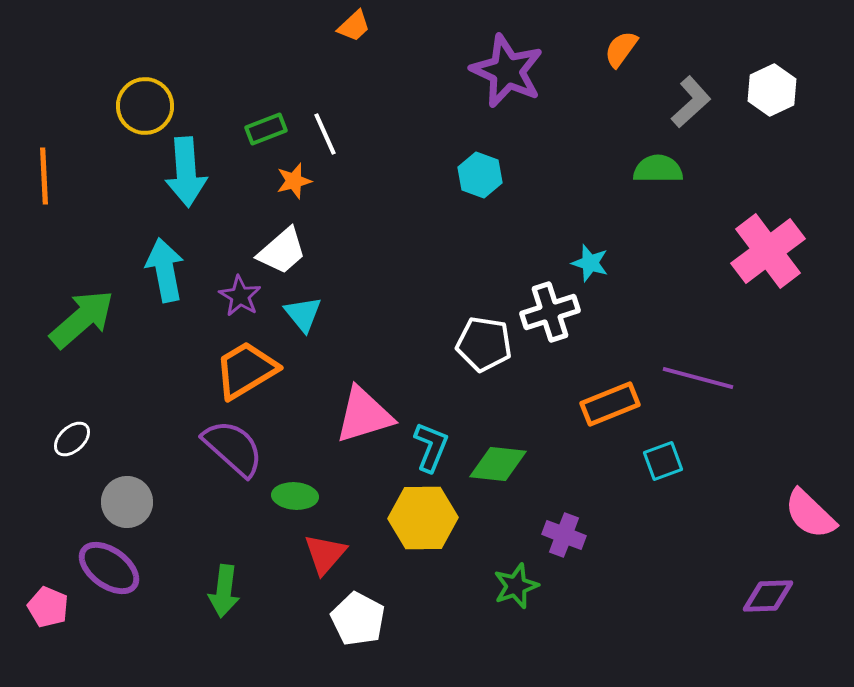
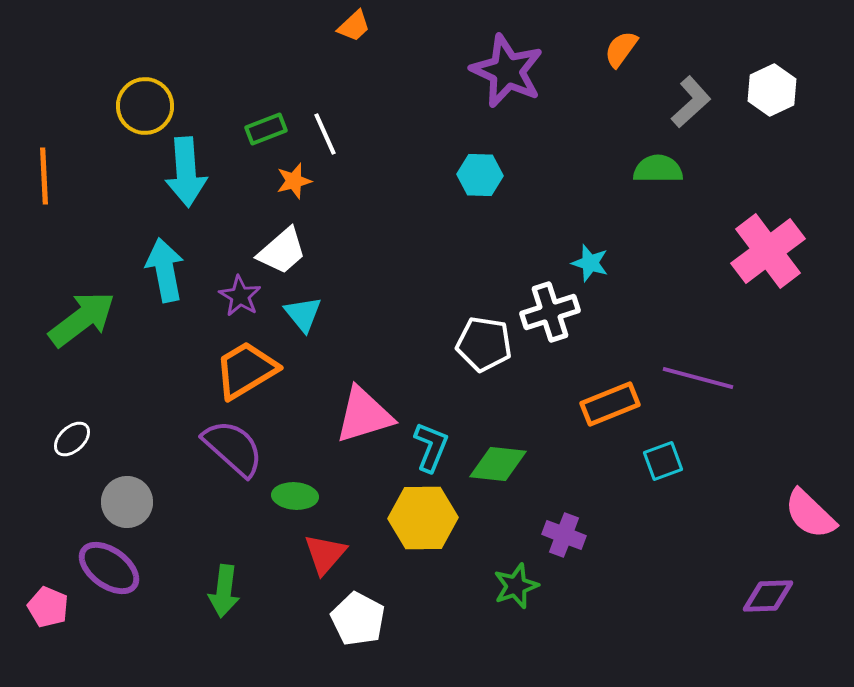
cyan hexagon at (480, 175): rotated 18 degrees counterclockwise
green arrow at (82, 319): rotated 4 degrees clockwise
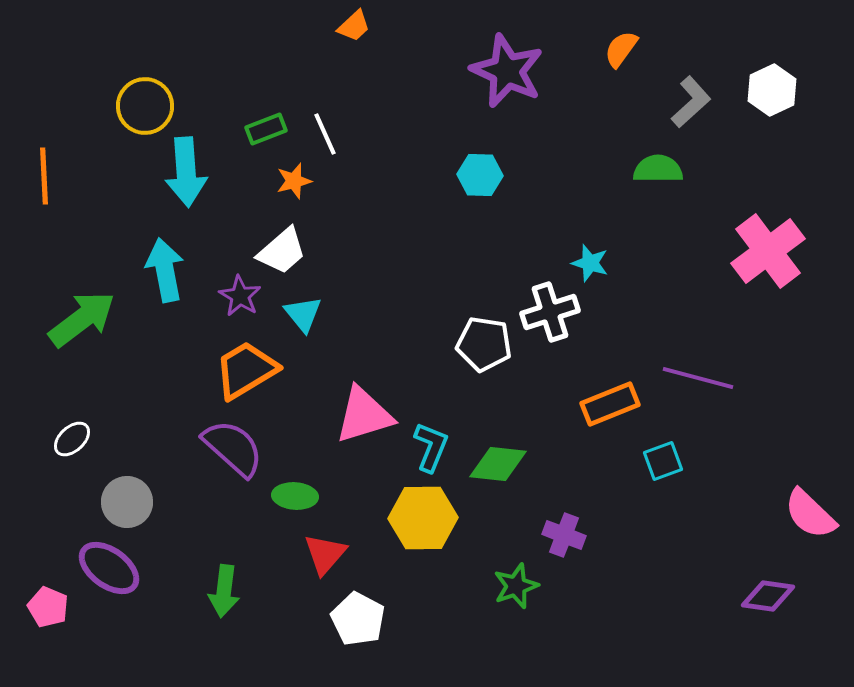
purple diamond at (768, 596): rotated 10 degrees clockwise
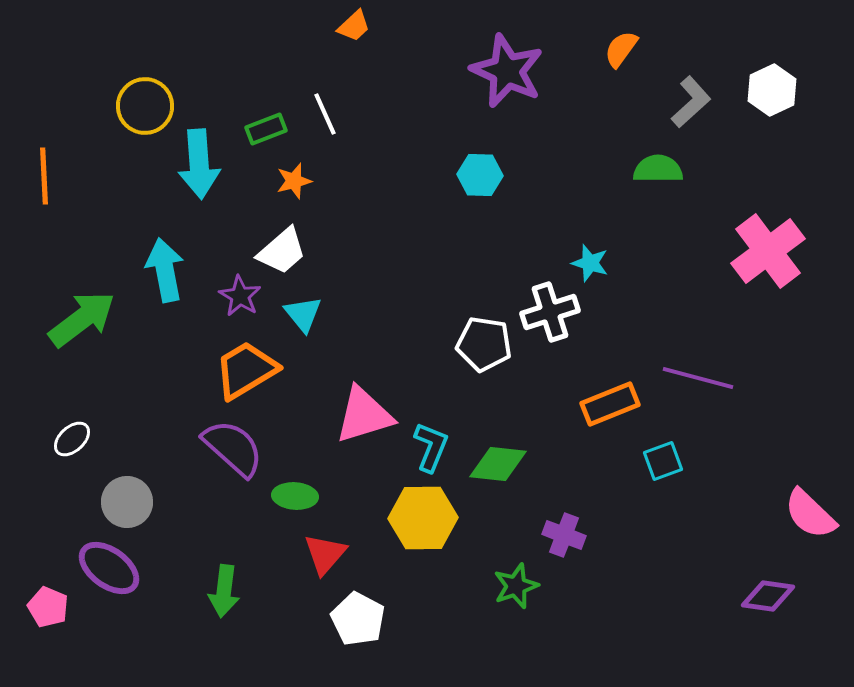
white line at (325, 134): moved 20 px up
cyan arrow at (186, 172): moved 13 px right, 8 px up
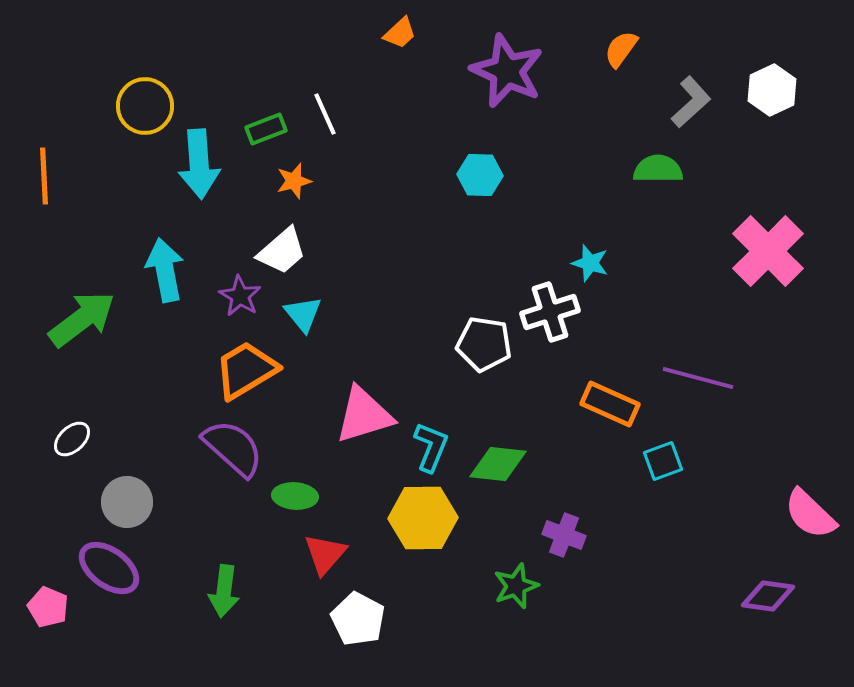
orange trapezoid at (354, 26): moved 46 px right, 7 px down
pink cross at (768, 251): rotated 8 degrees counterclockwise
orange rectangle at (610, 404): rotated 46 degrees clockwise
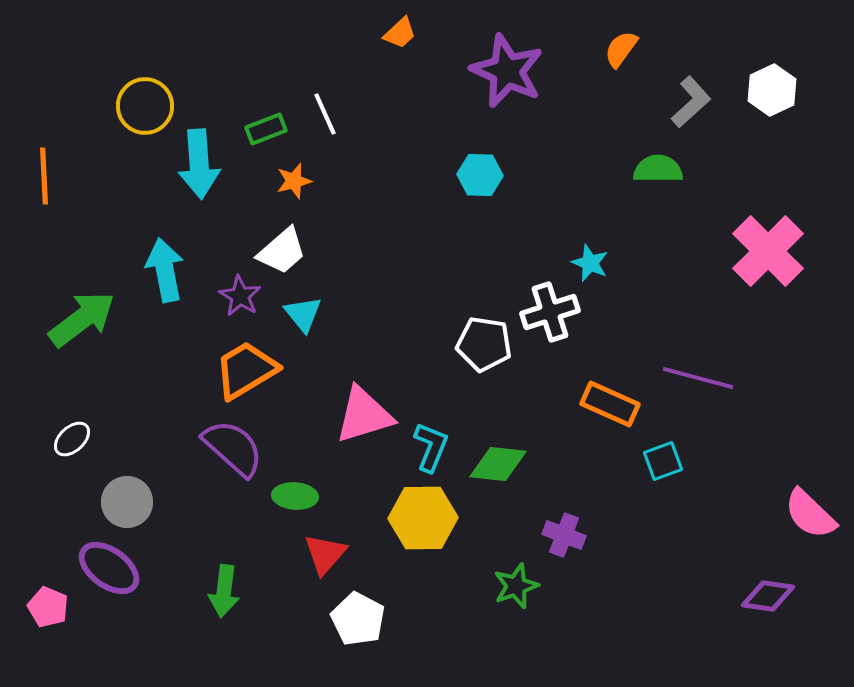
cyan star at (590, 263): rotated 6 degrees clockwise
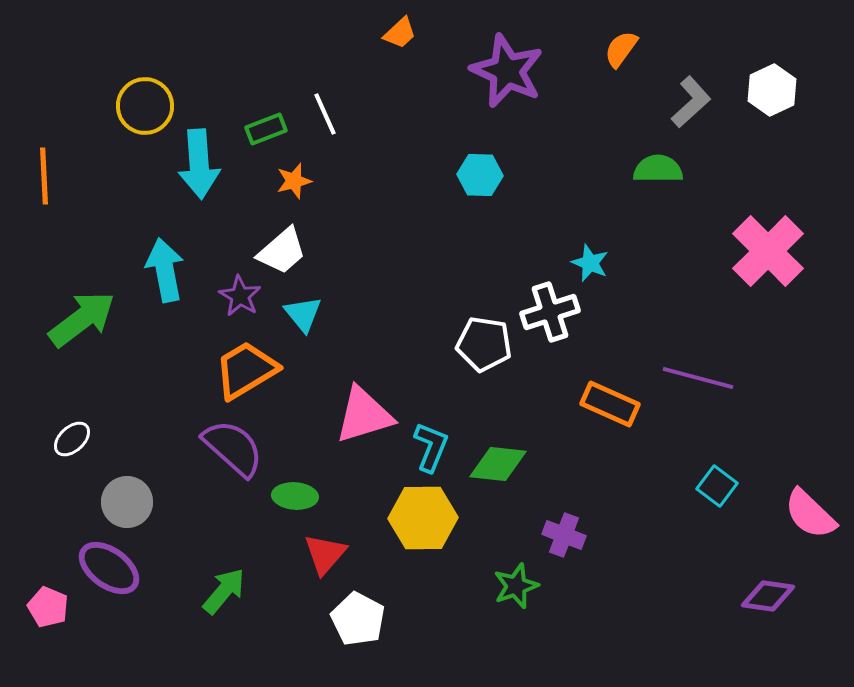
cyan square at (663, 461): moved 54 px right, 25 px down; rotated 33 degrees counterclockwise
green arrow at (224, 591): rotated 147 degrees counterclockwise
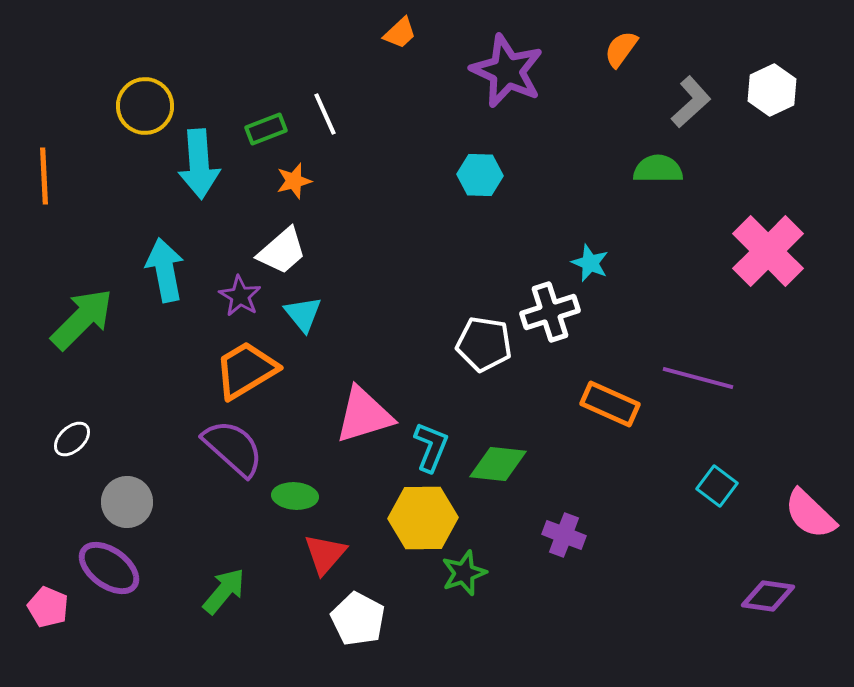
green arrow at (82, 319): rotated 8 degrees counterclockwise
green star at (516, 586): moved 52 px left, 13 px up
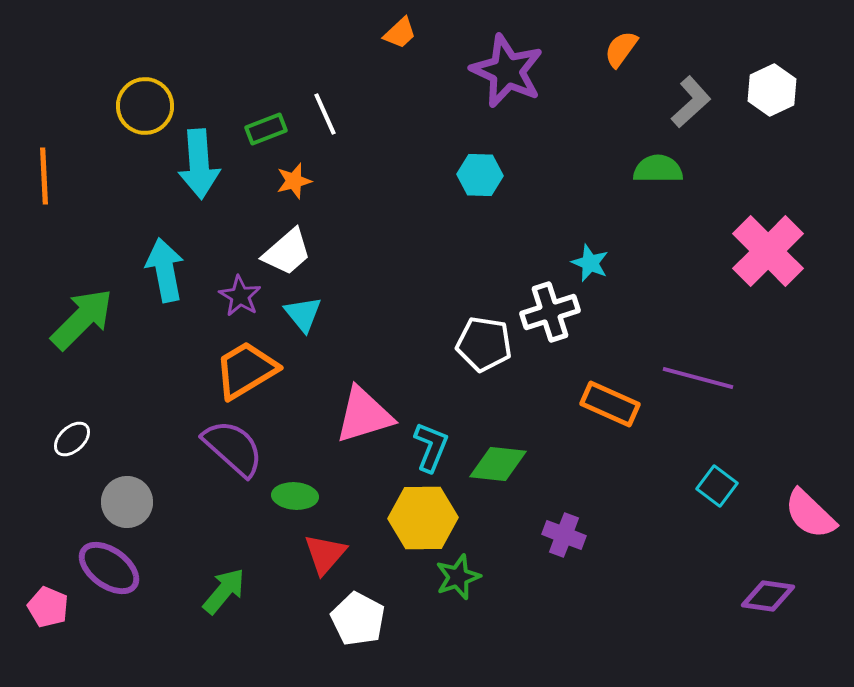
white trapezoid at (282, 251): moved 5 px right, 1 px down
green star at (464, 573): moved 6 px left, 4 px down
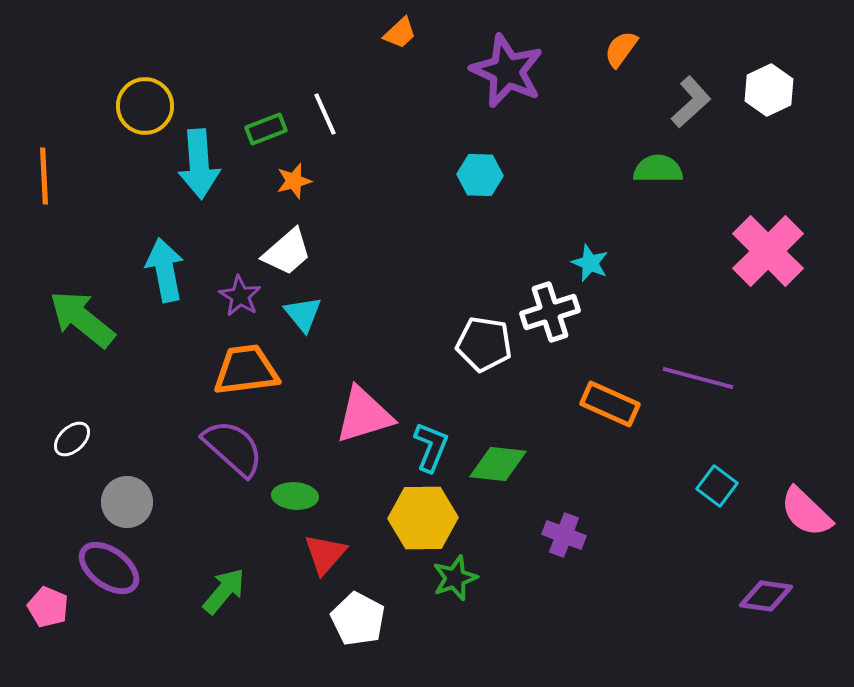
white hexagon at (772, 90): moved 3 px left
green arrow at (82, 319): rotated 96 degrees counterclockwise
orange trapezoid at (246, 370): rotated 24 degrees clockwise
pink semicircle at (810, 514): moved 4 px left, 2 px up
green star at (458, 577): moved 3 px left, 1 px down
purple diamond at (768, 596): moved 2 px left
